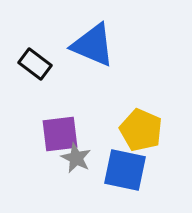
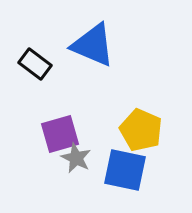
purple square: rotated 9 degrees counterclockwise
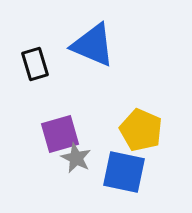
black rectangle: rotated 36 degrees clockwise
blue square: moved 1 px left, 2 px down
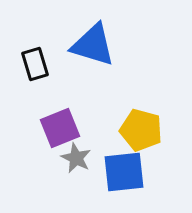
blue triangle: rotated 6 degrees counterclockwise
yellow pentagon: rotated 9 degrees counterclockwise
purple square: moved 6 px up; rotated 6 degrees counterclockwise
blue square: rotated 18 degrees counterclockwise
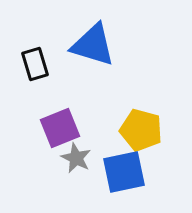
blue square: rotated 6 degrees counterclockwise
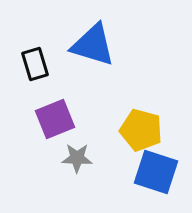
purple square: moved 5 px left, 9 px up
gray star: moved 1 px right; rotated 24 degrees counterclockwise
blue square: moved 32 px right; rotated 30 degrees clockwise
